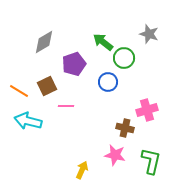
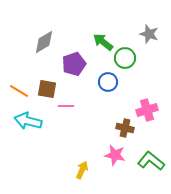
green circle: moved 1 px right
brown square: moved 3 px down; rotated 36 degrees clockwise
green L-shape: rotated 64 degrees counterclockwise
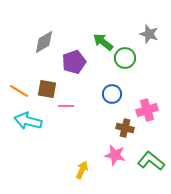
purple pentagon: moved 2 px up
blue circle: moved 4 px right, 12 px down
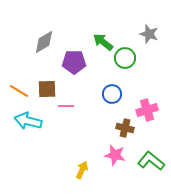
purple pentagon: rotated 20 degrees clockwise
brown square: rotated 12 degrees counterclockwise
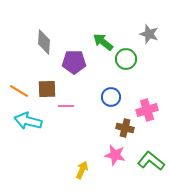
gray diamond: rotated 55 degrees counterclockwise
green circle: moved 1 px right, 1 px down
blue circle: moved 1 px left, 3 px down
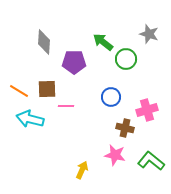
cyan arrow: moved 2 px right, 2 px up
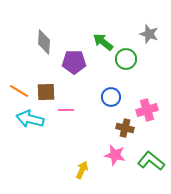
brown square: moved 1 px left, 3 px down
pink line: moved 4 px down
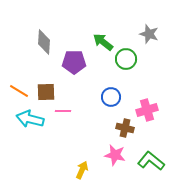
pink line: moved 3 px left, 1 px down
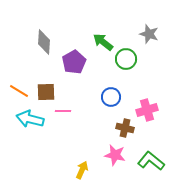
purple pentagon: rotated 30 degrees counterclockwise
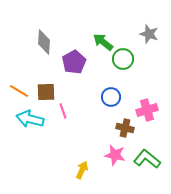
green circle: moved 3 px left
pink line: rotated 70 degrees clockwise
green L-shape: moved 4 px left, 2 px up
